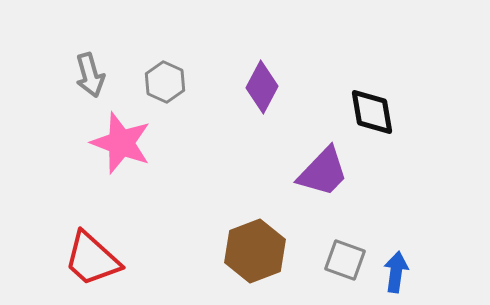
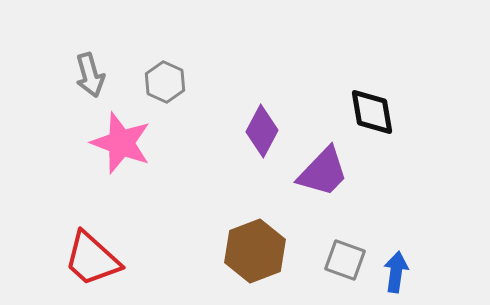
purple diamond: moved 44 px down
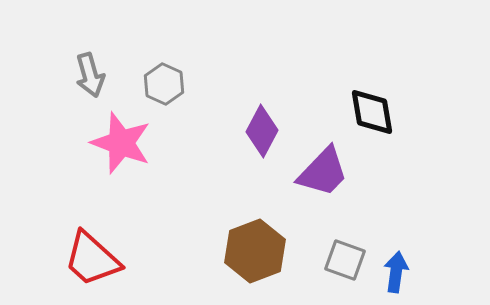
gray hexagon: moved 1 px left, 2 px down
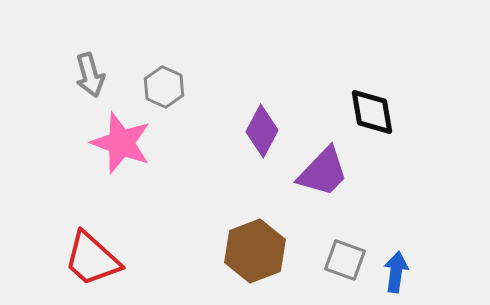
gray hexagon: moved 3 px down
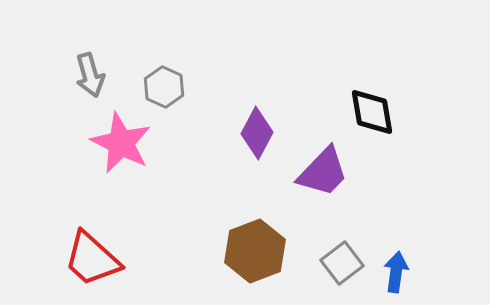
purple diamond: moved 5 px left, 2 px down
pink star: rotated 6 degrees clockwise
gray square: moved 3 px left, 3 px down; rotated 33 degrees clockwise
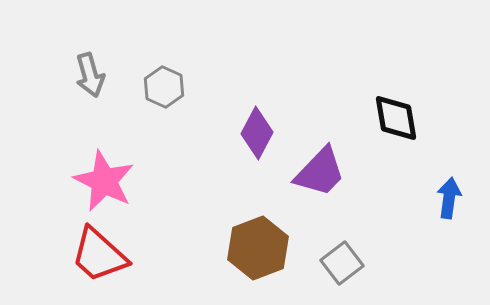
black diamond: moved 24 px right, 6 px down
pink star: moved 17 px left, 38 px down
purple trapezoid: moved 3 px left
brown hexagon: moved 3 px right, 3 px up
red trapezoid: moved 7 px right, 4 px up
blue arrow: moved 53 px right, 74 px up
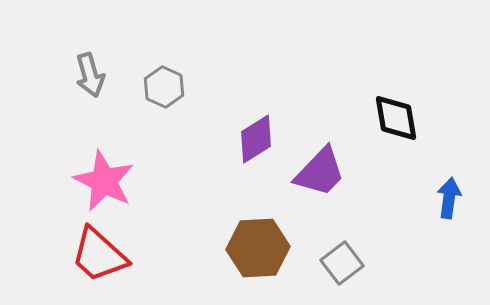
purple diamond: moved 1 px left, 6 px down; rotated 30 degrees clockwise
brown hexagon: rotated 18 degrees clockwise
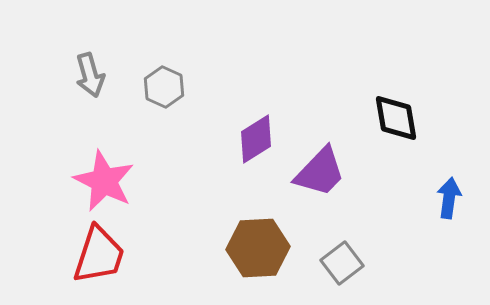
red trapezoid: rotated 114 degrees counterclockwise
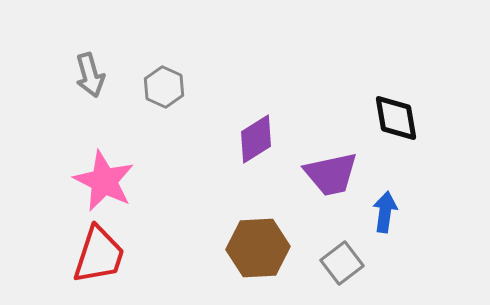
purple trapezoid: moved 11 px right, 2 px down; rotated 34 degrees clockwise
blue arrow: moved 64 px left, 14 px down
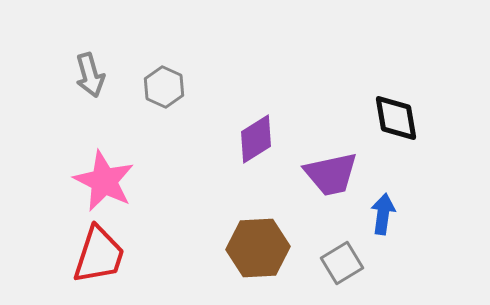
blue arrow: moved 2 px left, 2 px down
gray square: rotated 6 degrees clockwise
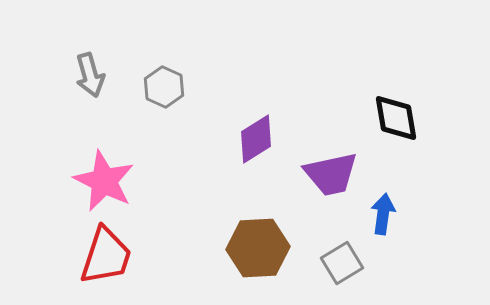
red trapezoid: moved 7 px right, 1 px down
